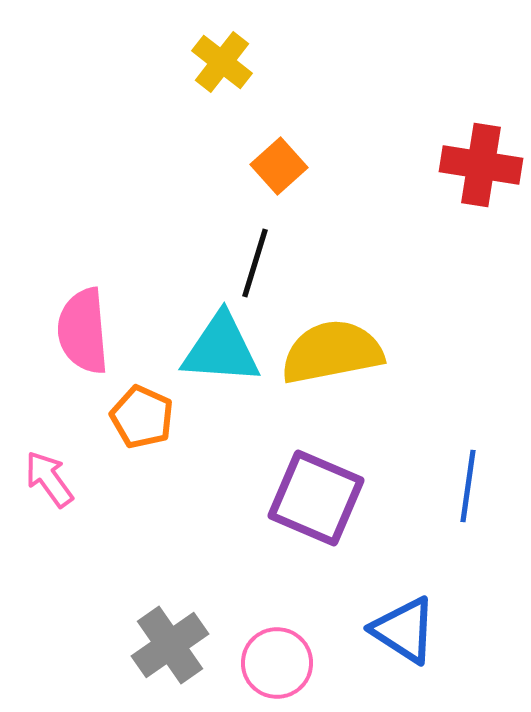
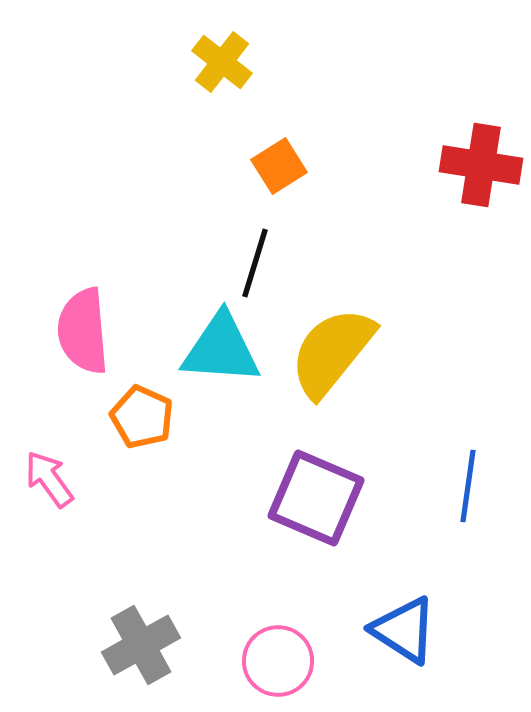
orange square: rotated 10 degrees clockwise
yellow semicircle: rotated 40 degrees counterclockwise
gray cross: moved 29 px left; rotated 6 degrees clockwise
pink circle: moved 1 px right, 2 px up
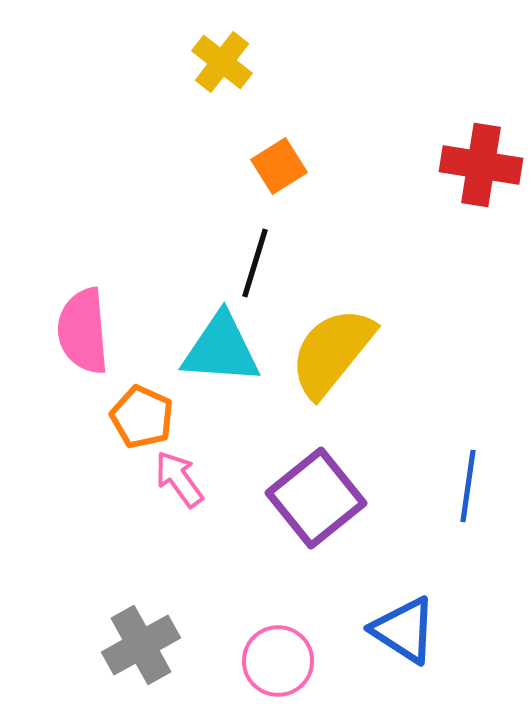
pink arrow: moved 130 px right
purple square: rotated 28 degrees clockwise
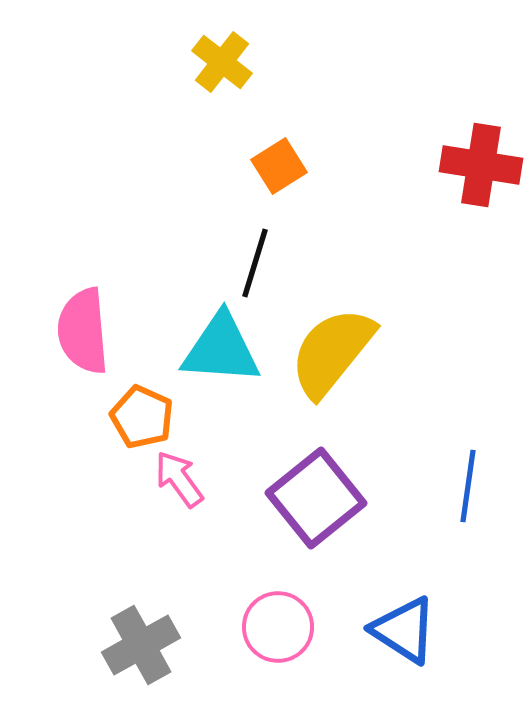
pink circle: moved 34 px up
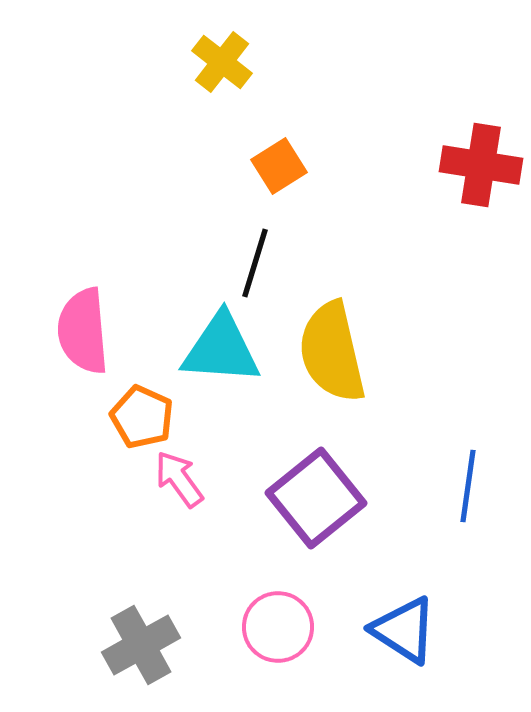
yellow semicircle: rotated 52 degrees counterclockwise
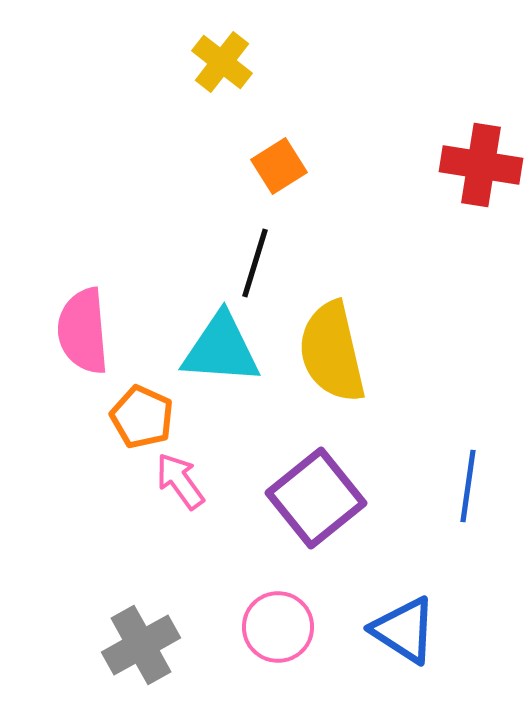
pink arrow: moved 1 px right, 2 px down
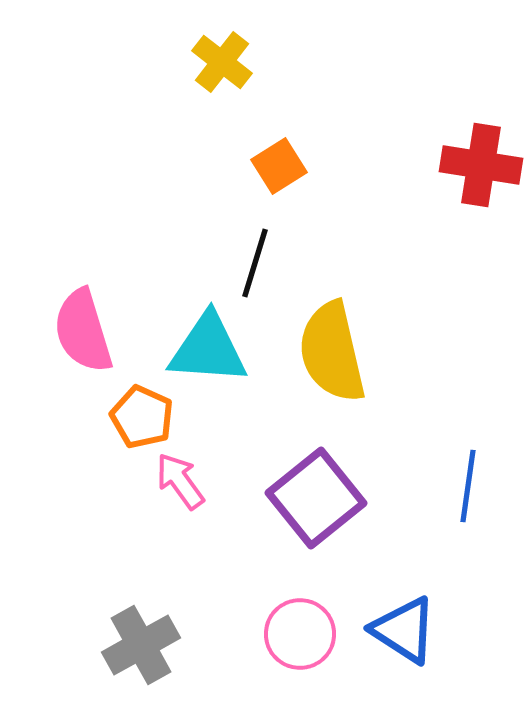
pink semicircle: rotated 12 degrees counterclockwise
cyan triangle: moved 13 px left
pink circle: moved 22 px right, 7 px down
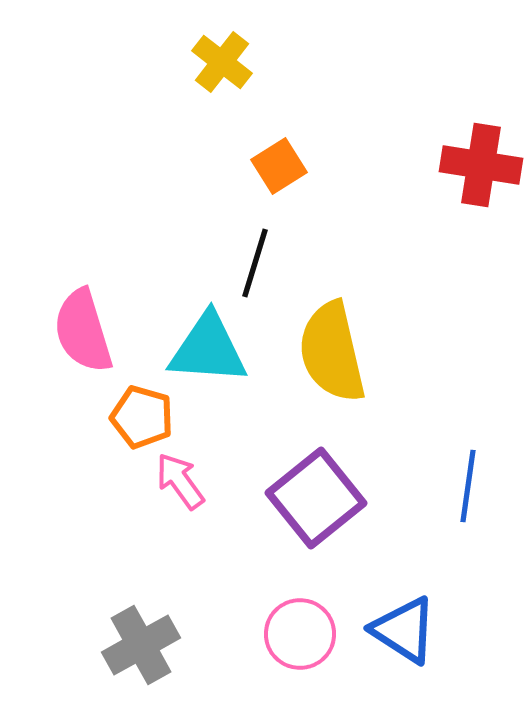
orange pentagon: rotated 8 degrees counterclockwise
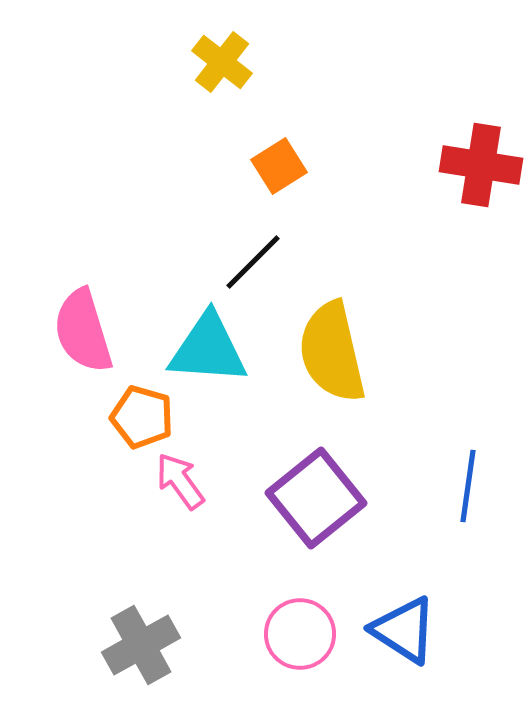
black line: moved 2 px left, 1 px up; rotated 28 degrees clockwise
